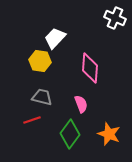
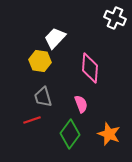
gray trapezoid: moved 1 px right; rotated 120 degrees counterclockwise
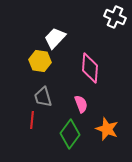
white cross: moved 1 px up
red line: rotated 66 degrees counterclockwise
orange star: moved 2 px left, 5 px up
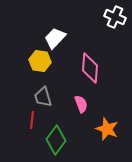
green diamond: moved 14 px left, 6 px down
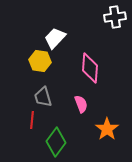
white cross: rotated 30 degrees counterclockwise
orange star: rotated 15 degrees clockwise
green diamond: moved 2 px down
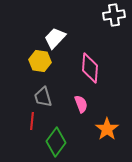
white cross: moved 1 px left, 2 px up
red line: moved 1 px down
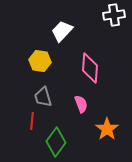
white trapezoid: moved 7 px right, 7 px up
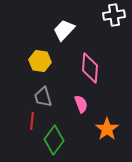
white trapezoid: moved 2 px right, 1 px up
green diamond: moved 2 px left, 2 px up
